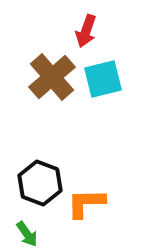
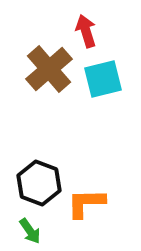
red arrow: rotated 144 degrees clockwise
brown cross: moved 3 px left, 8 px up
black hexagon: moved 1 px left
green arrow: moved 3 px right, 3 px up
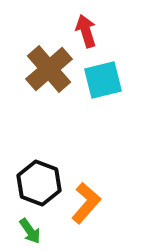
cyan square: moved 1 px down
orange L-shape: rotated 132 degrees clockwise
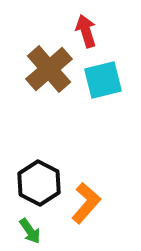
black hexagon: rotated 6 degrees clockwise
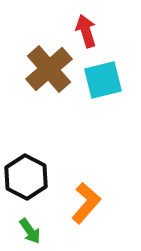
black hexagon: moved 13 px left, 6 px up
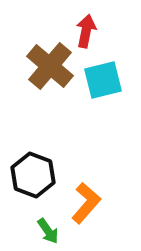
red arrow: rotated 28 degrees clockwise
brown cross: moved 1 px right, 3 px up; rotated 9 degrees counterclockwise
black hexagon: moved 7 px right, 2 px up; rotated 6 degrees counterclockwise
green arrow: moved 18 px right
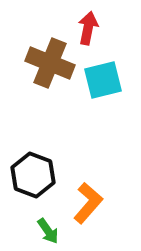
red arrow: moved 2 px right, 3 px up
brown cross: moved 3 px up; rotated 18 degrees counterclockwise
orange L-shape: moved 2 px right
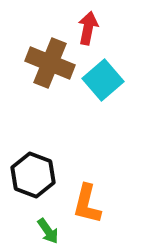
cyan square: rotated 27 degrees counterclockwise
orange L-shape: moved 1 px left, 1 px down; rotated 153 degrees clockwise
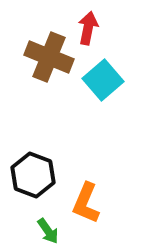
brown cross: moved 1 px left, 6 px up
orange L-shape: moved 1 px left, 1 px up; rotated 9 degrees clockwise
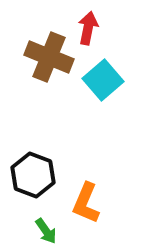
green arrow: moved 2 px left
